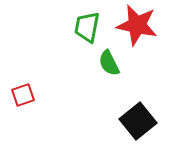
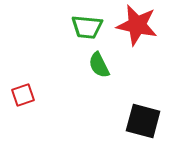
green trapezoid: rotated 96 degrees counterclockwise
green semicircle: moved 10 px left, 2 px down
black square: moved 5 px right; rotated 36 degrees counterclockwise
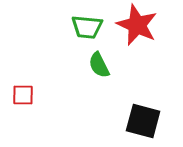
red star: rotated 12 degrees clockwise
red square: rotated 20 degrees clockwise
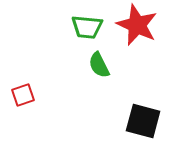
red square: rotated 20 degrees counterclockwise
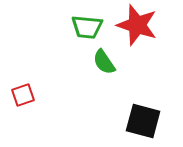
red star: rotated 6 degrees counterclockwise
green semicircle: moved 5 px right, 3 px up; rotated 8 degrees counterclockwise
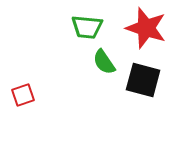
red star: moved 9 px right, 3 px down
black square: moved 41 px up
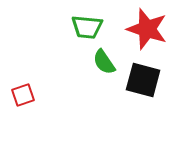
red star: moved 1 px right, 1 px down
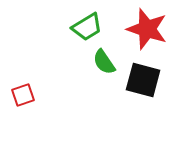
green trapezoid: rotated 36 degrees counterclockwise
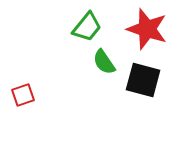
green trapezoid: rotated 20 degrees counterclockwise
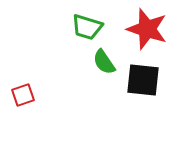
green trapezoid: rotated 68 degrees clockwise
black square: rotated 9 degrees counterclockwise
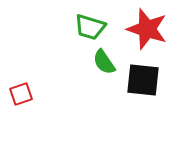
green trapezoid: moved 3 px right
red square: moved 2 px left, 1 px up
